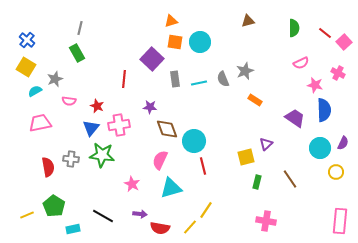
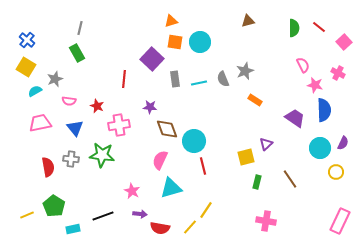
red line at (325, 33): moved 6 px left, 6 px up
pink semicircle at (301, 63): moved 2 px right, 2 px down; rotated 91 degrees counterclockwise
blue triangle at (91, 128): moved 16 px left; rotated 18 degrees counterclockwise
pink star at (132, 184): moved 7 px down
black line at (103, 216): rotated 50 degrees counterclockwise
pink rectangle at (340, 221): rotated 20 degrees clockwise
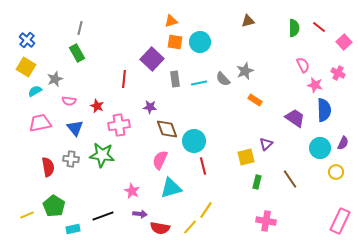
gray semicircle at (223, 79): rotated 21 degrees counterclockwise
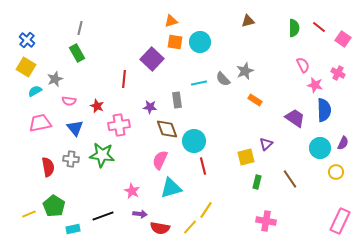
pink square at (344, 42): moved 1 px left, 3 px up; rotated 14 degrees counterclockwise
gray rectangle at (175, 79): moved 2 px right, 21 px down
yellow line at (27, 215): moved 2 px right, 1 px up
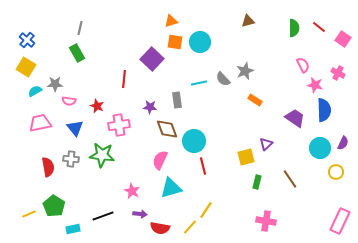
gray star at (55, 79): moved 5 px down; rotated 21 degrees clockwise
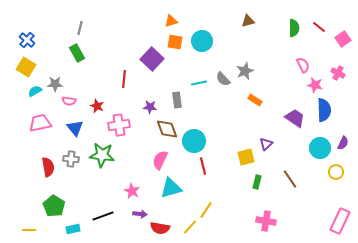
pink square at (343, 39): rotated 21 degrees clockwise
cyan circle at (200, 42): moved 2 px right, 1 px up
yellow line at (29, 214): moved 16 px down; rotated 24 degrees clockwise
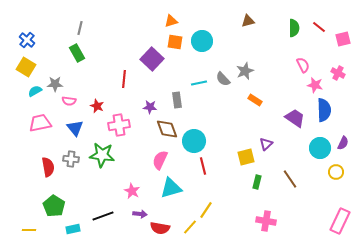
pink square at (343, 39): rotated 21 degrees clockwise
